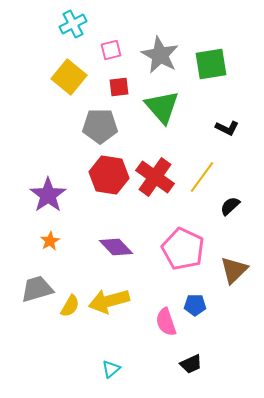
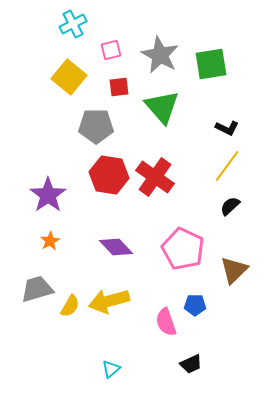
gray pentagon: moved 4 px left
yellow line: moved 25 px right, 11 px up
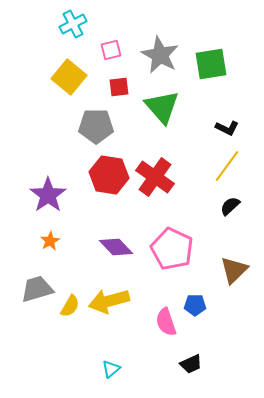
pink pentagon: moved 11 px left
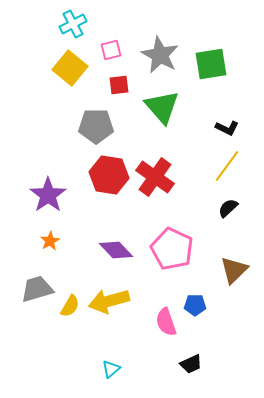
yellow square: moved 1 px right, 9 px up
red square: moved 2 px up
black semicircle: moved 2 px left, 2 px down
purple diamond: moved 3 px down
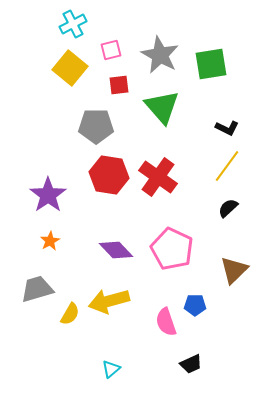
red cross: moved 3 px right
yellow semicircle: moved 8 px down
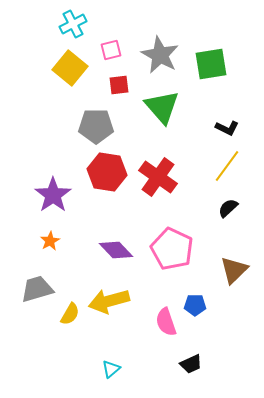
red hexagon: moved 2 px left, 3 px up
purple star: moved 5 px right
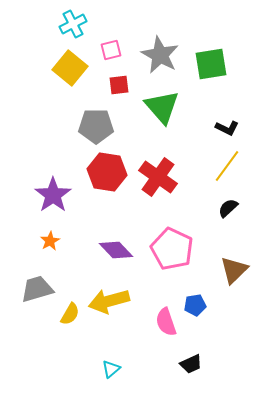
blue pentagon: rotated 10 degrees counterclockwise
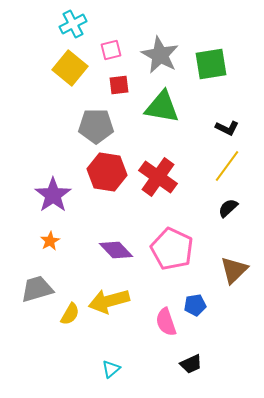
green triangle: rotated 39 degrees counterclockwise
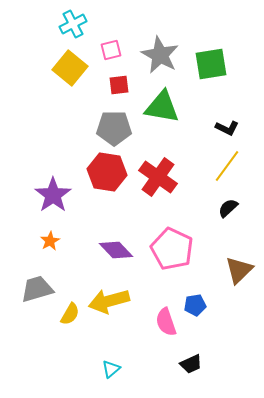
gray pentagon: moved 18 px right, 2 px down
brown triangle: moved 5 px right
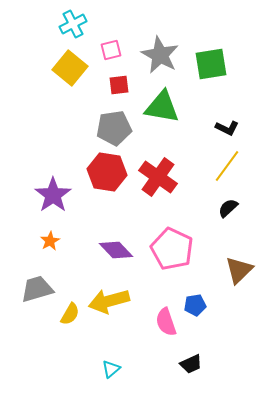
gray pentagon: rotated 8 degrees counterclockwise
